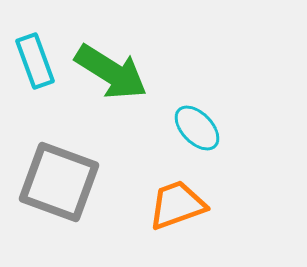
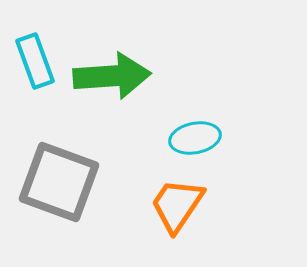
green arrow: moved 1 px right, 4 px down; rotated 36 degrees counterclockwise
cyan ellipse: moved 2 px left, 10 px down; rotated 57 degrees counterclockwise
orange trapezoid: rotated 36 degrees counterclockwise
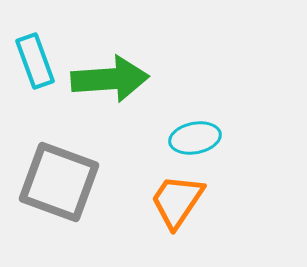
green arrow: moved 2 px left, 3 px down
orange trapezoid: moved 4 px up
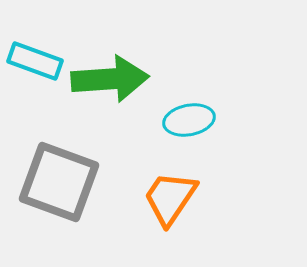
cyan rectangle: rotated 50 degrees counterclockwise
cyan ellipse: moved 6 px left, 18 px up
orange trapezoid: moved 7 px left, 3 px up
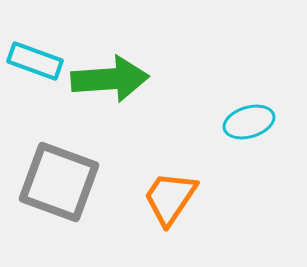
cyan ellipse: moved 60 px right, 2 px down; rotated 6 degrees counterclockwise
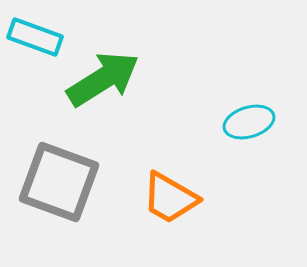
cyan rectangle: moved 24 px up
green arrow: moved 7 px left; rotated 28 degrees counterclockwise
orange trapezoid: rotated 94 degrees counterclockwise
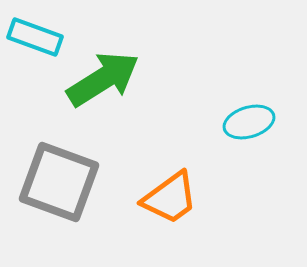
orange trapezoid: rotated 66 degrees counterclockwise
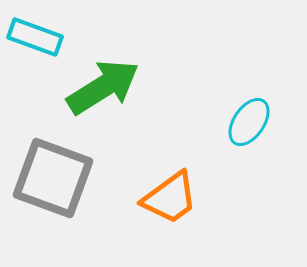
green arrow: moved 8 px down
cyan ellipse: rotated 39 degrees counterclockwise
gray square: moved 6 px left, 4 px up
